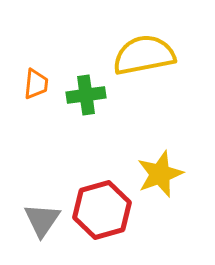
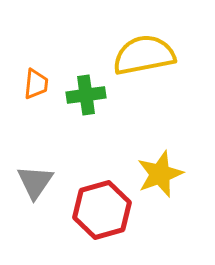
gray triangle: moved 7 px left, 38 px up
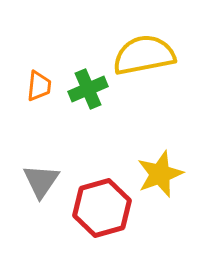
orange trapezoid: moved 3 px right, 2 px down
green cross: moved 2 px right, 6 px up; rotated 15 degrees counterclockwise
gray triangle: moved 6 px right, 1 px up
red hexagon: moved 2 px up
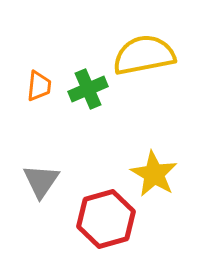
yellow star: moved 6 px left; rotated 21 degrees counterclockwise
red hexagon: moved 4 px right, 11 px down
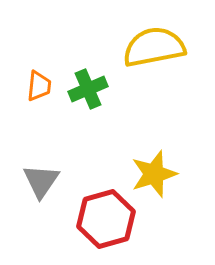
yellow semicircle: moved 10 px right, 8 px up
yellow star: rotated 24 degrees clockwise
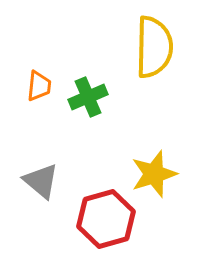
yellow semicircle: rotated 102 degrees clockwise
green cross: moved 8 px down
gray triangle: rotated 24 degrees counterclockwise
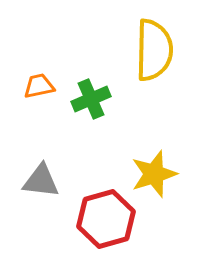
yellow semicircle: moved 3 px down
orange trapezoid: rotated 108 degrees counterclockwise
green cross: moved 3 px right, 2 px down
gray triangle: rotated 33 degrees counterclockwise
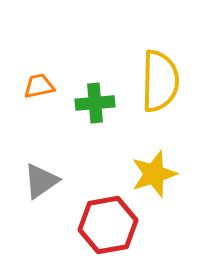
yellow semicircle: moved 6 px right, 31 px down
green cross: moved 4 px right, 4 px down; rotated 18 degrees clockwise
gray triangle: rotated 42 degrees counterclockwise
red hexagon: moved 2 px right, 6 px down; rotated 6 degrees clockwise
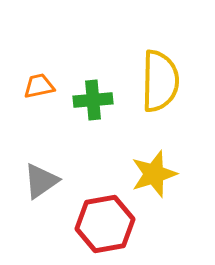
green cross: moved 2 px left, 3 px up
red hexagon: moved 3 px left, 1 px up
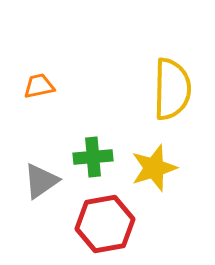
yellow semicircle: moved 12 px right, 8 px down
green cross: moved 57 px down
yellow star: moved 6 px up
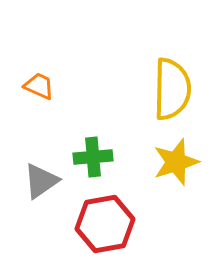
orange trapezoid: rotated 36 degrees clockwise
yellow star: moved 22 px right, 6 px up
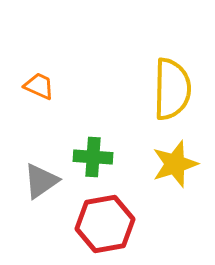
green cross: rotated 9 degrees clockwise
yellow star: moved 1 px left, 2 px down
